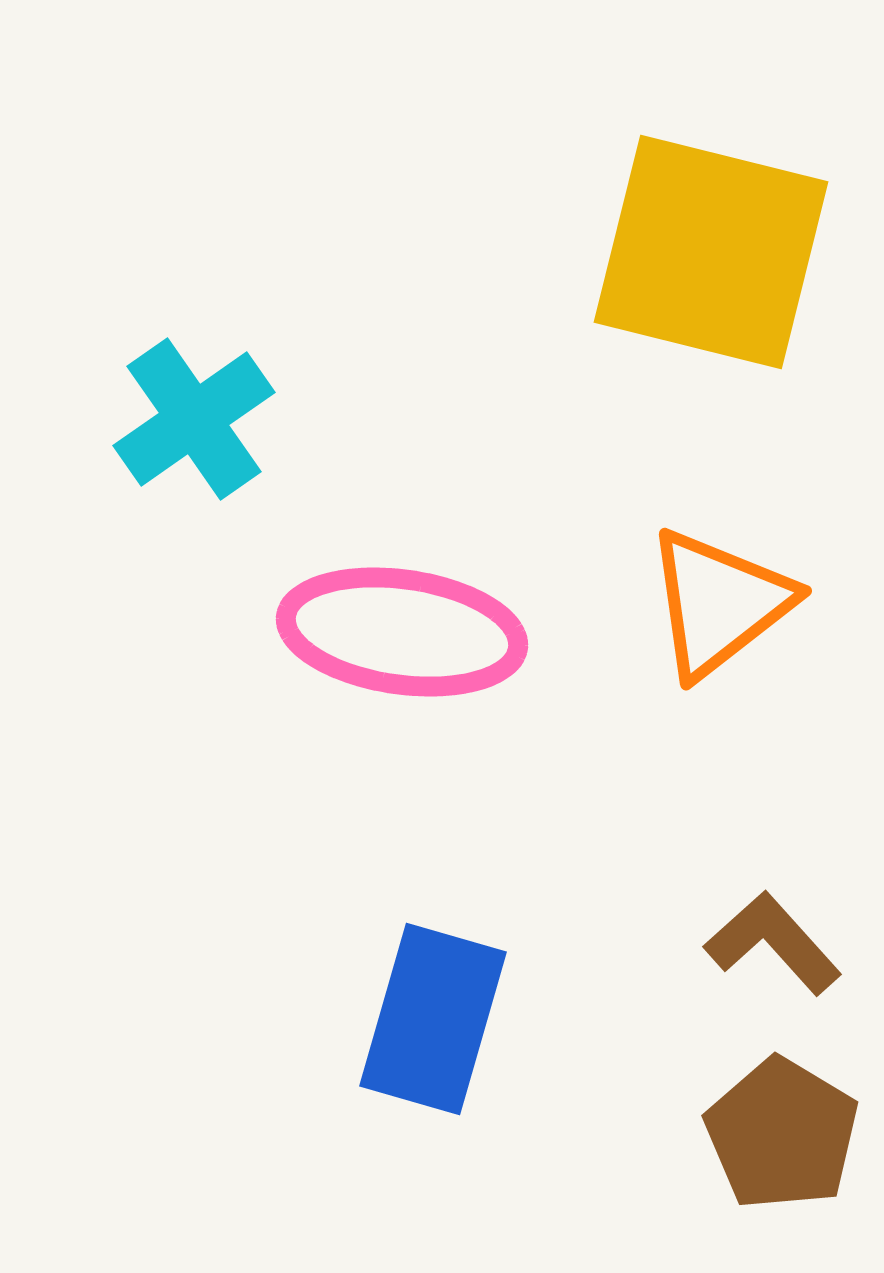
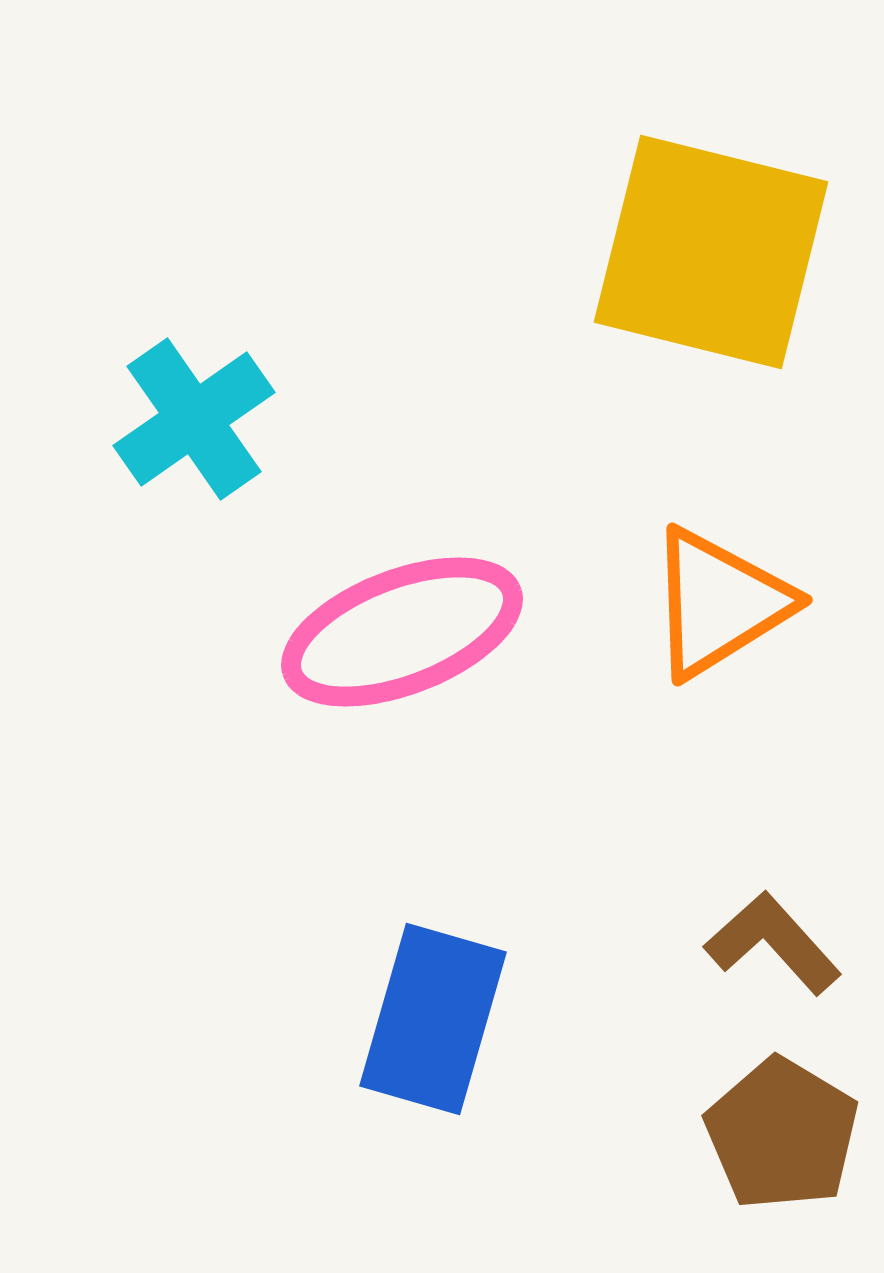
orange triangle: rotated 6 degrees clockwise
pink ellipse: rotated 29 degrees counterclockwise
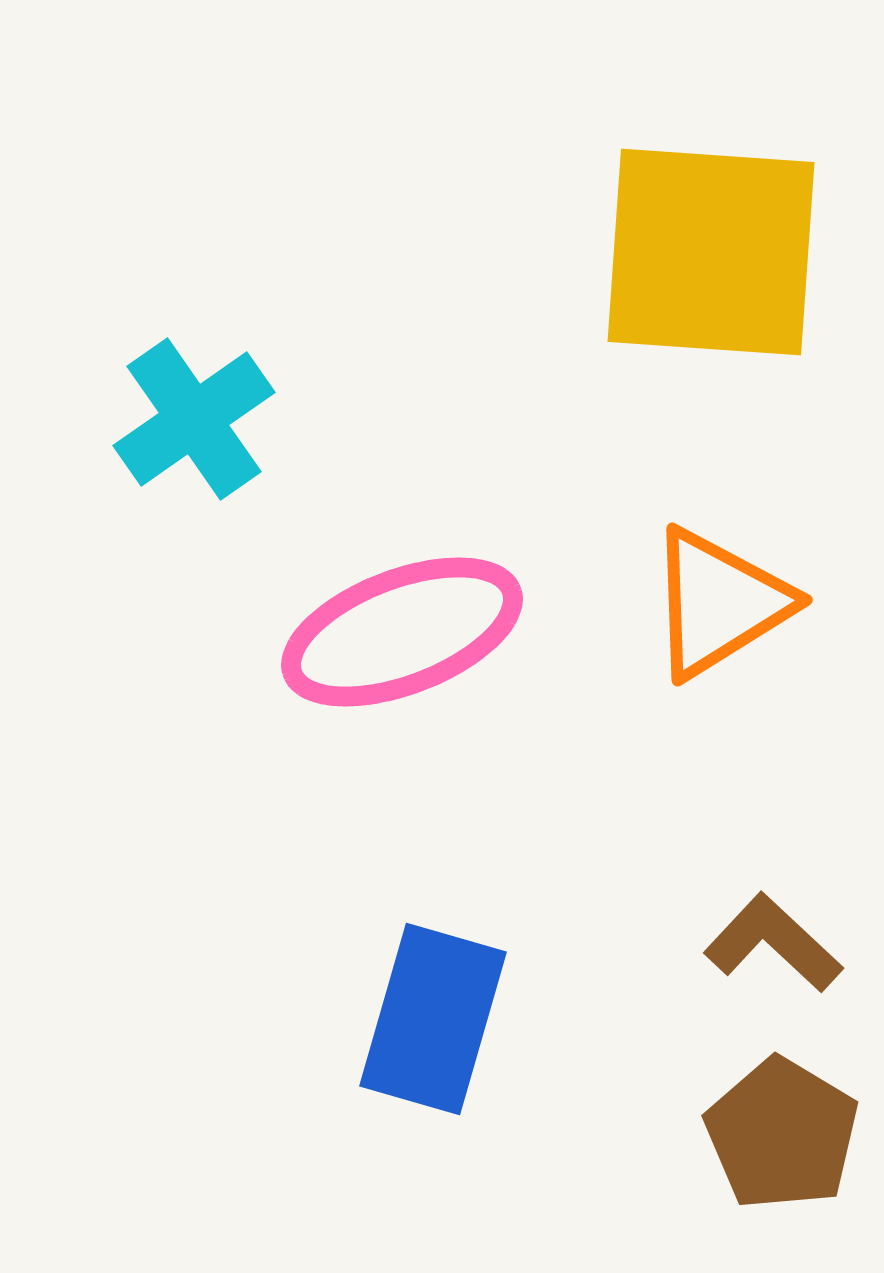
yellow square: rotated 10 degrees counterclockwise
brown L-shape: rotated 5 degrees counterclockwise
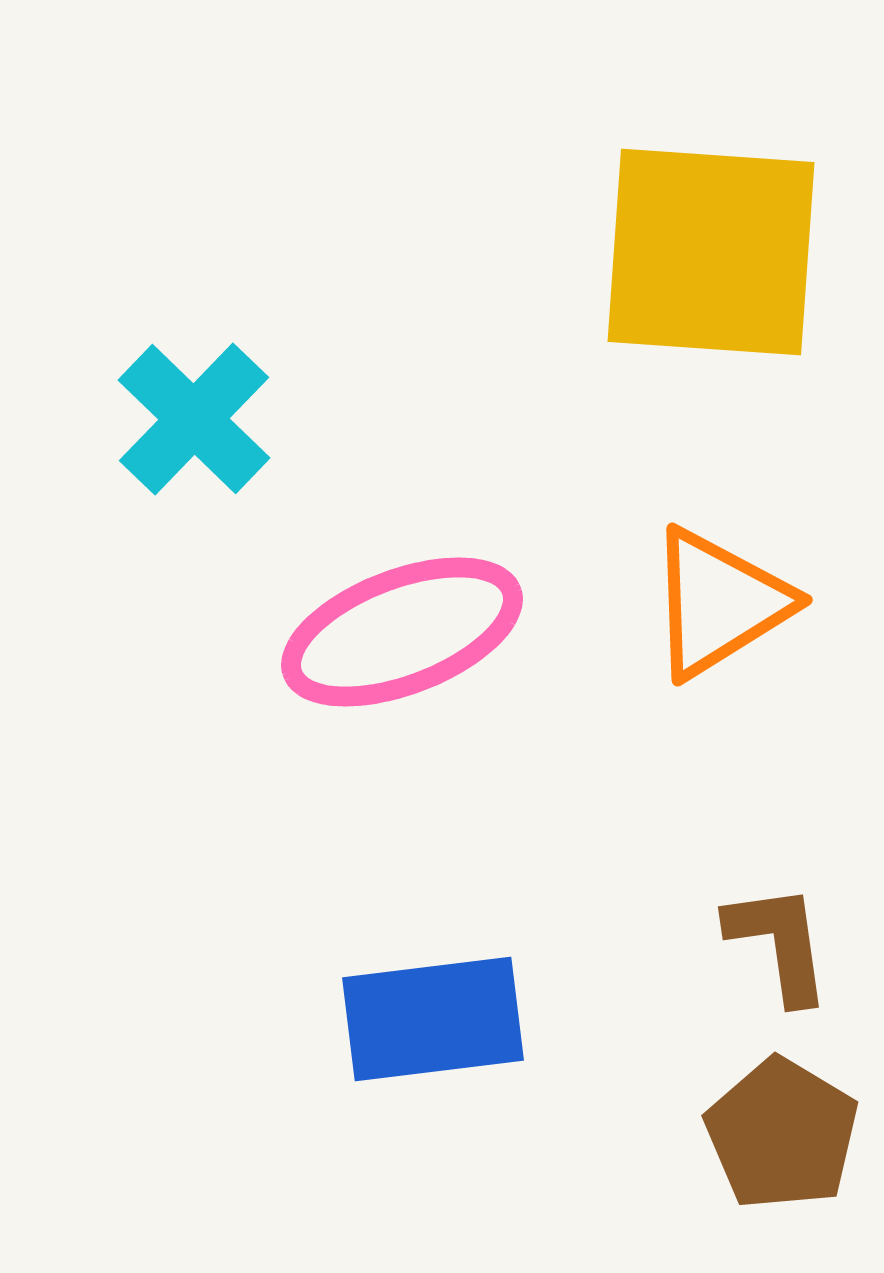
cyan cross: rotated 11 degrees counterclockwise
brown L-shape: moved 6 px right; rotated 39 degrees clockwise
blue rectangle: rotated 67 degrees clockwise
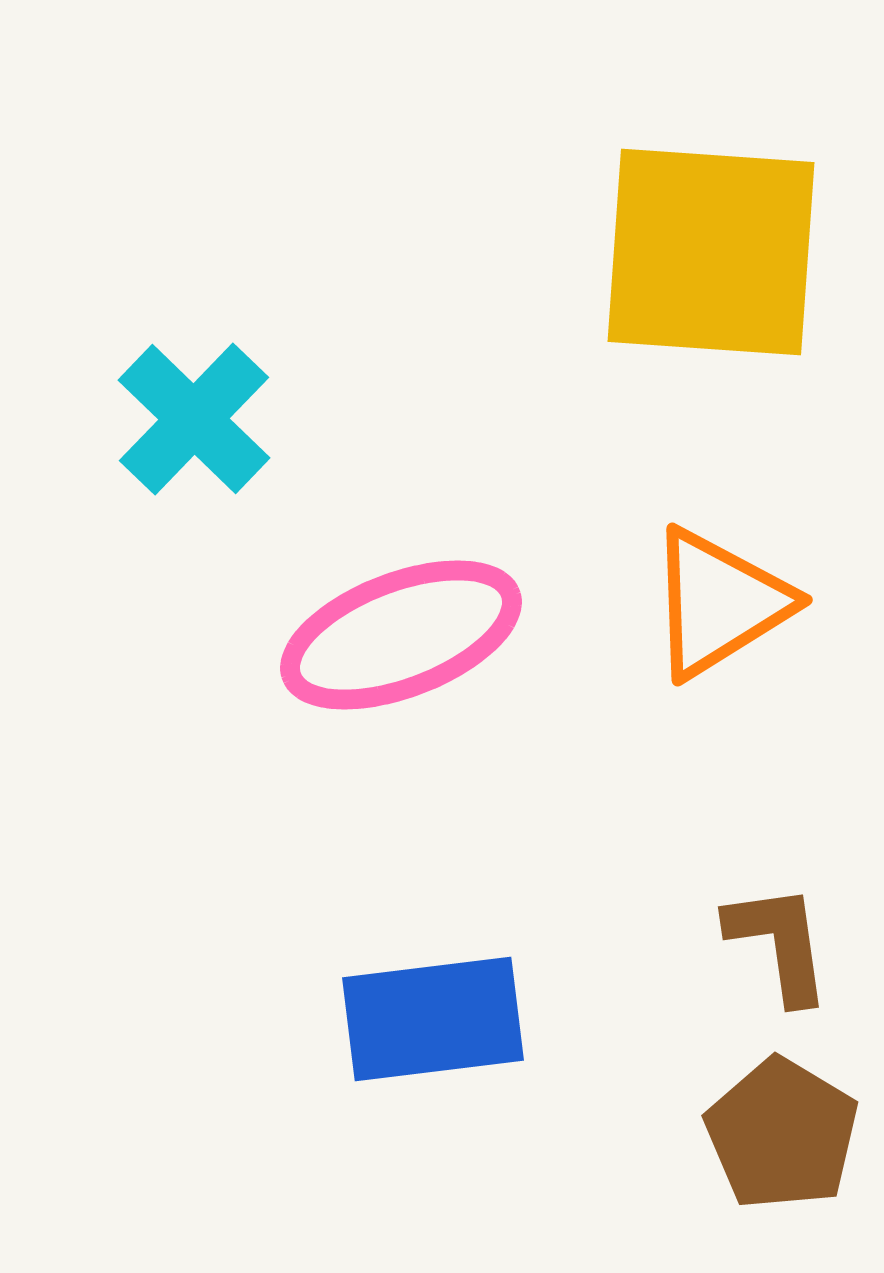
pink ellipse: moved 1 px left, 3 px down
